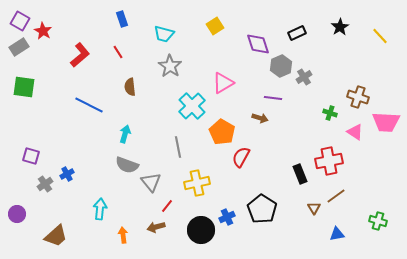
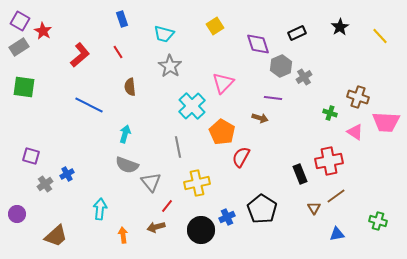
pink triangle at (223, 83): rotated 15 degrees counterclockwise
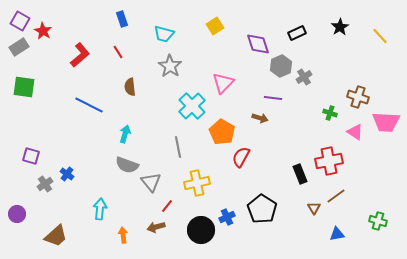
blue cross at (67, 174): rotated 24 degrees counterclockwise
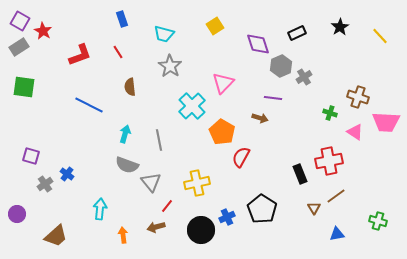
red L-shape at (80, 55): rotated 20 degrees clockwise
gray line at (178, 147): moved 19 px left, 7 px up
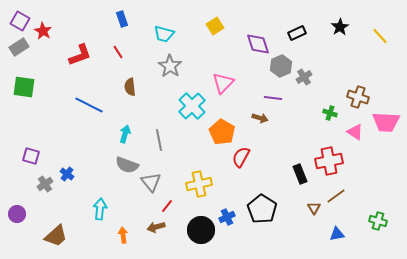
yellow cross at (197, 183): moved 2 px right, 1 px down
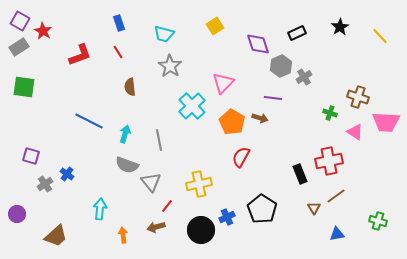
blue rectangle at (122, 19): moved 3 px left, 4 px down
blue line at (89, 105): moved 16 px down
orange pentagon at (222, 132): moved 10 px right, 10 px up
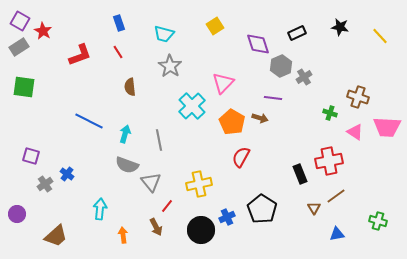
black star at (340, 27): rotated 30 degrees counterclockwise
pink trapezoid at (386, 122): moved 1 px right, 5 px down
brown arrow at (156, 227): rotated 102 degrees counterclockwise
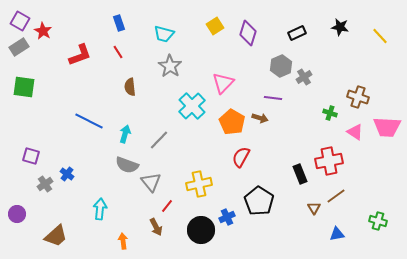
purple diamond at (258, 44): moved 10 px left, 11 px up; rotated 35 degrees clockwise
gray line at (159, 140): rotated 55 degrees clockwise
black pentagon at (262, 209): moved 3 px left, 8 px up
orange arrow at (123, 235): moved 6 px down
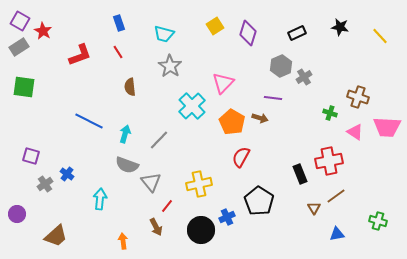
cyan arrow at (100, 209): moved 10 px up
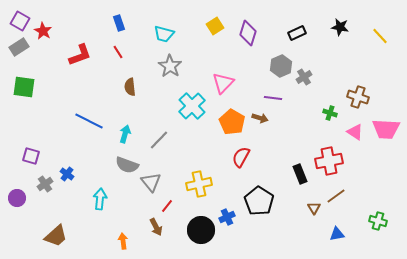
pink trapezoid at (387, 127): moved 1 px left, 2 px down
purple circle at (17, 214): moved 16 px up
